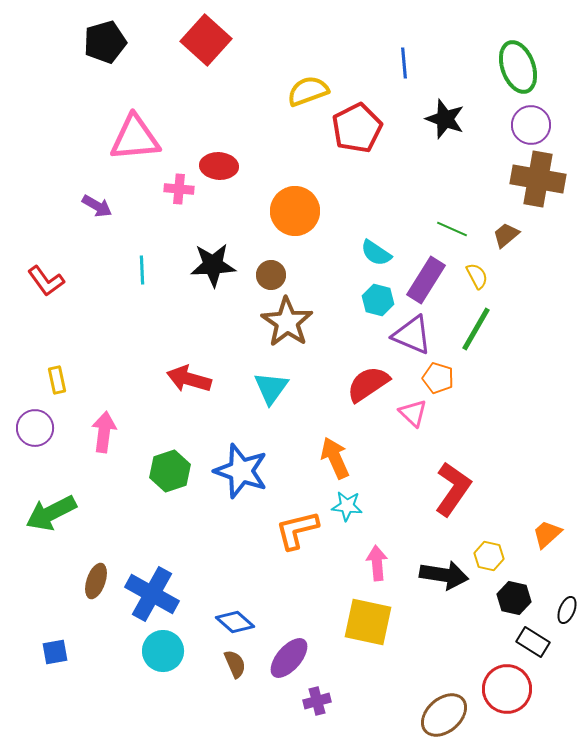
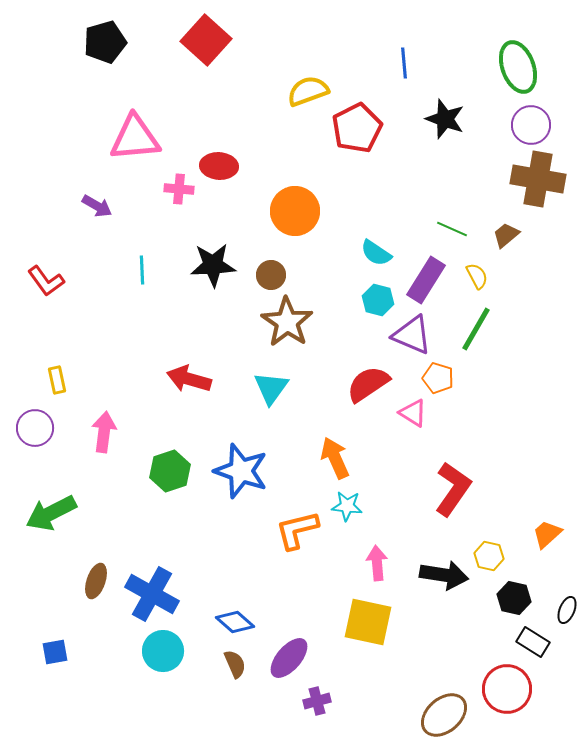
pink triangle at (413, 413): rotated 12 degrees counterclockwise
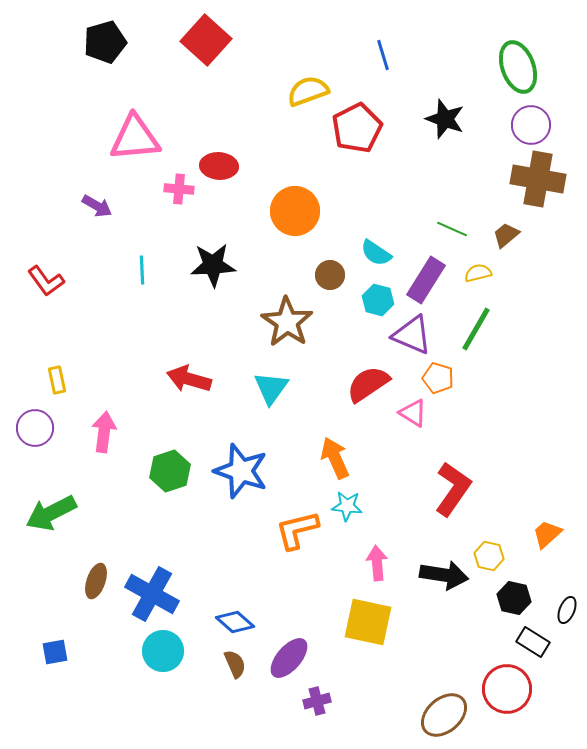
blue line at (404, 63): moved 21 px left, 8 px up; rotated 12 degrees counterclockwise
brown circle at (271, 275): moved 59 px right
yellow semicircle at (477, 276): moved 1 px right, 3 px up; rotated 76 degrees counterclockwise
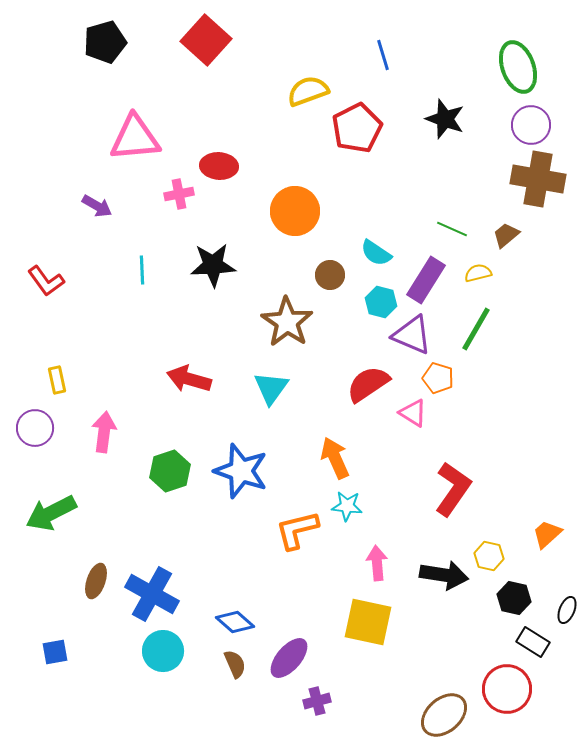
pink cross at (179, 189): moved 5 px down; rotated 16 degrees counterclockwise
cyan hexagon at (378, 300): moved 3 px right, 2 px down
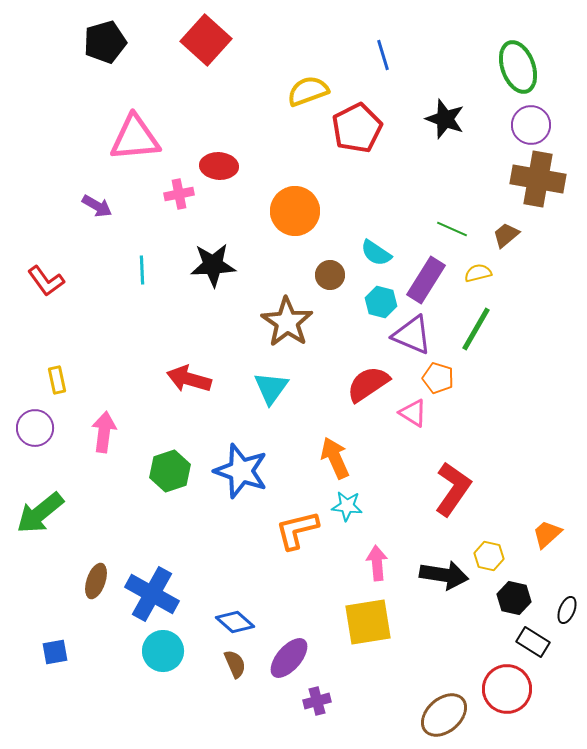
green arrow at (51, 513): moved 11 px left; rotated 12 degrees counterclockwise
yellow square at (368, 622): rotated 21 degrees counterclockwise
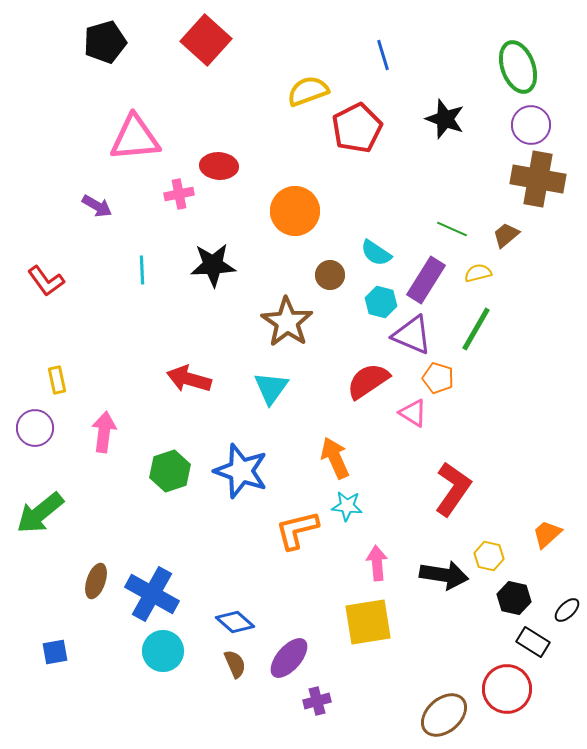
red semicircle at (368, 384): moved 3 px up
black ellipse at (567, 610): rotated 24 degrees clockwise
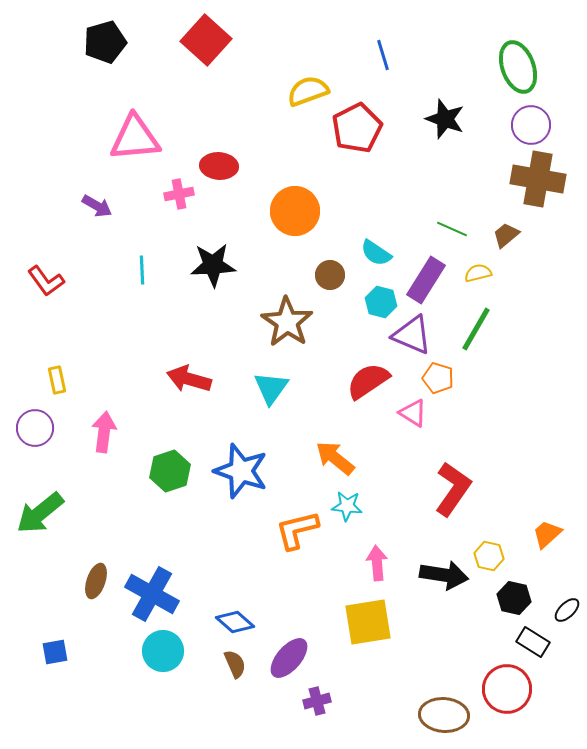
orange arrow at (335, 458): rotated 27 degrees counterclockwise
brown ellipse at (444, 715): rotated 45 degrees clockwise
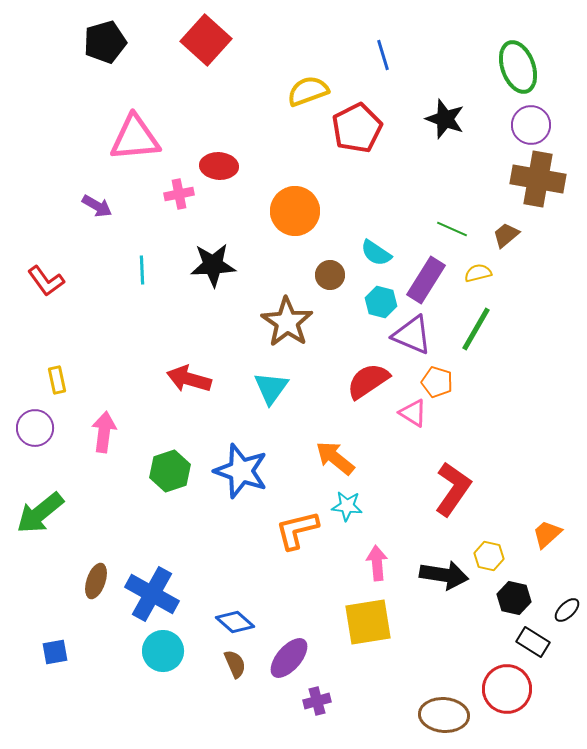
orange pentagon at (438, 378): moved 1 px left, 4 px down
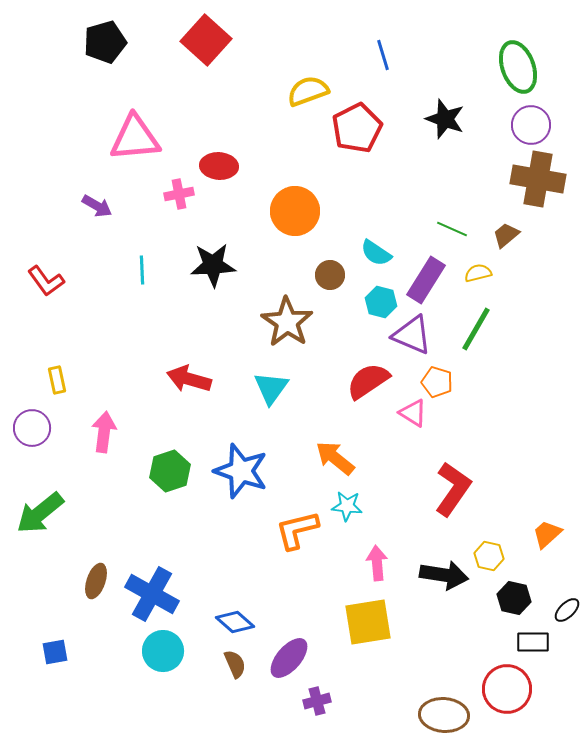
purple circle at (35, 428): moved 3 px left
black rectangle at (533, 642): rotated 32 degrees counterclockwise
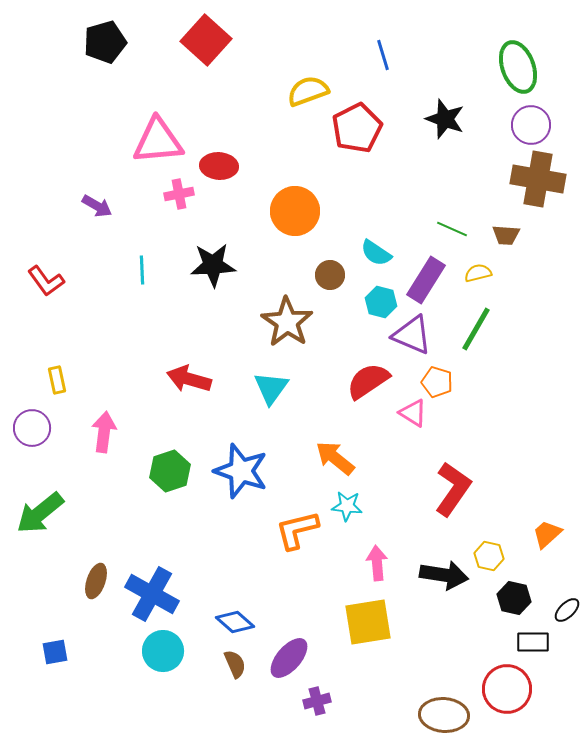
pink triangle at (135, 138): moved 23 px right, 3 px down
brown trapezoid at (506, 235): rotated 136 degrees counterclockwise
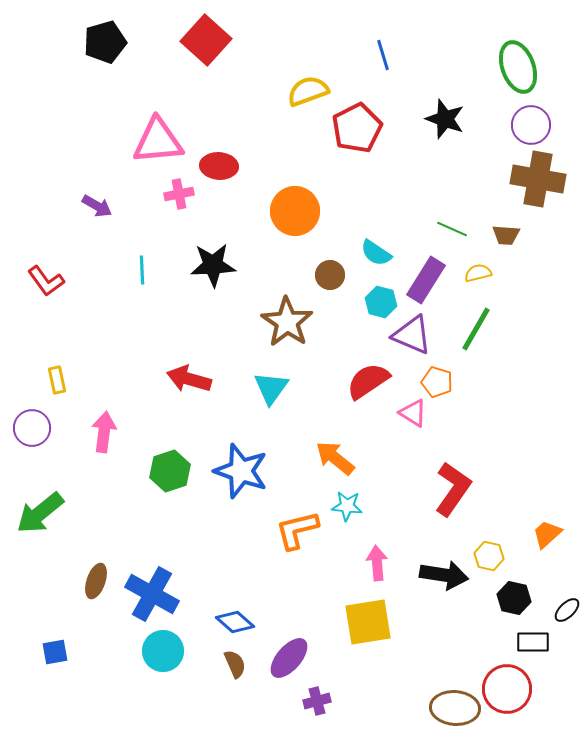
brown ellipse at (444, 715): moved 11 px right, 7 px up
